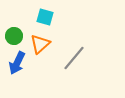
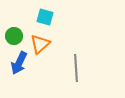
gray line: moved 2 px right, 10 px down; rotated 44 degrees counterclockwise
blue arrow: moved 2 px right
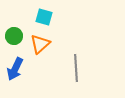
cyan square: moved 1 px left
blue arrow: moved 4 px left, 6 px down
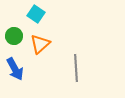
cyan square: moved 8 px left, 3 px up; rotated 18 degrees clockwise
blue arrow: rotated 55 degrees counterclockwise
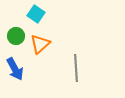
green circle: moved 2 px right
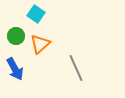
gray line: rotated 20 degrees counterclockwise
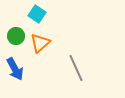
cyan square: moved 1 px right
orange triangle: moved 1 px up
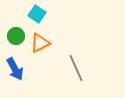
orange triangle: rotated 15 degrees clockwise
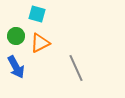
cyan square: rotated 18 degrees counterclockwise
blue arrow: moved 1 px right, 2 px up
